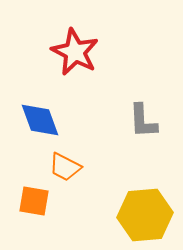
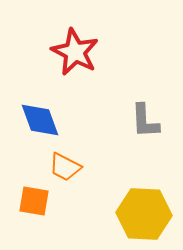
gray L-shape: moved 2 px right
yellow hexagon: moved 1 px left, 1 px up; rotated 8 degrees clockwise
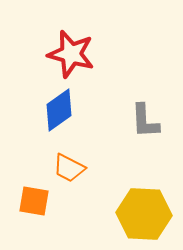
red star: moved 4 px left, 2 px down; rotated 12 degrees counterclockwise
blue diamond: moved 19 px right, 10 px up; rotated 75 degrees clockwise
orange trapezoid: moved 4 px right, 1 px down
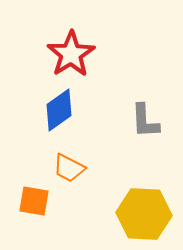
red star: rotated 24 degrees clockwise
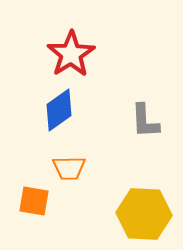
orange trapezoid: rotated 28 degrees counterclockwise
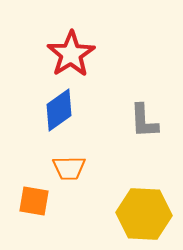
gray L-shape: moved 1 px left
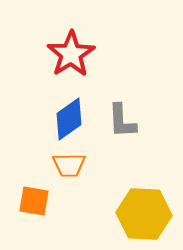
blue diamond: moved 10 px right, 9 px down
gray L-shape: moved 22 px left
orange trapezoid: moved 3 px up
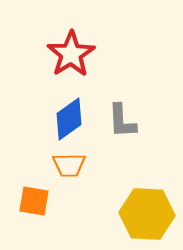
yellow hexagon: moved 3 px right
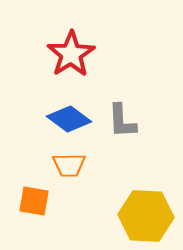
blue diamond: rotated 72 degrees clockwise
yellow hexagon: moved 1 px left, 2 px down
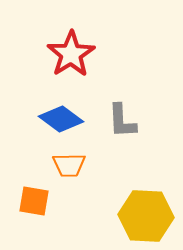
blue diamond: moved 8 px left
